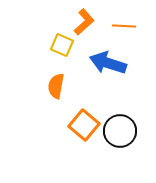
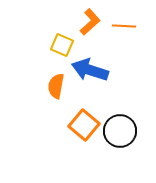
orange L-shape: moved 6 px right
blue arrow: moved 18 px left, 7 px down
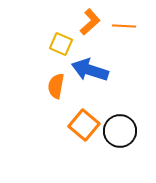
yellow square: moved 1 px left, 1 px up
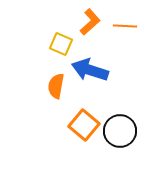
orange line: moved 1 px right
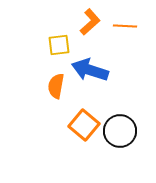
yellow square: moved 2 px left, 1 px down; rotated 30 degrees counterclockwise
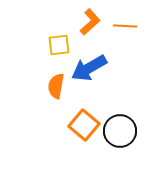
blue arrow: moved 1 px left, 2 px up; rotated 48 degrees counterclockwise
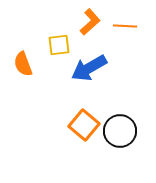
orange semicircle: moved 33 px left, 22 px up; rotated 30 degrees counterclockwise
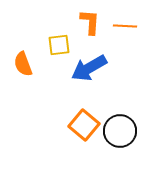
orange L-shape: rotated 44 degrees counterclockwise
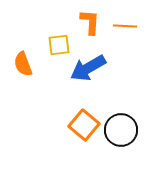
blue arrow: moved 1 px left
black circle: moved 1 px right, 1 px up
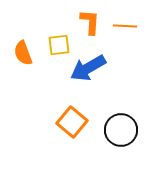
orange semicircle: moved 11 px up
orange square: moved 12 px left, 3 px up
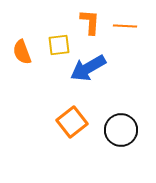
orange semicircle: moved 1 px left, 1 px up
orange square: rotated 12 degrees clockwise
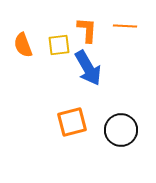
orange L-shape: moved 3 px left, 8 px down
orange semicircle: moved 1 px right, 7 px up
blue arrow: rotated 90 degrees counterclockwise
orange square: rotated 24 degrees clockwise
